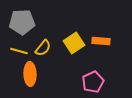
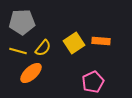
yellow line: moved 1 px left
orange ellipse: moved 1 px right, 1 px up; rotated 50 degrees clockwise
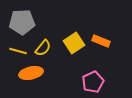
orange rectangle: rotated 18 degrees clockwise
orange ellipse: rotated 30 degrees clockwise
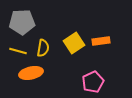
orange rectangle: rotated 30 degrees counterclockwise
yellow semicircle: rotated 30 degrees counterclockwise
